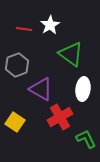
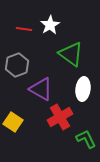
yellow square: moved 2 px left
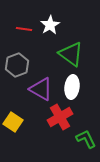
white ellipse: moved 11 px left, 2 px up
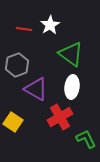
purple triangle: moved 5 px left
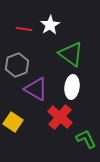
red cross: rotated 20 degrees counterclockwise
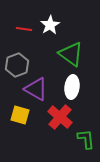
yellow square: moved 7 px right, 7 px up; rotated 18 degrees counterclockwise
green L-shape: rotated 20 degrees clockwise
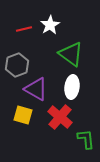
red line: rotated 21 degrees counterclockwise
yellow square: moved 3 px right
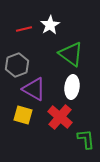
purple triangle: moved 2 px left
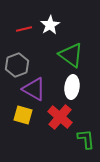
green triangle: moved 1 px down
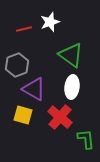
white star: moved 3 px up; rotated 12 degrees clockwise
